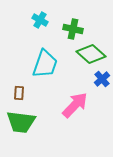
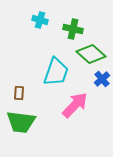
cyan cross: rotated 14 degrees counterclockwise
cyan trapezoid: moved 11 px right, 8 px down
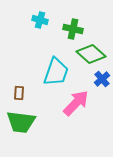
pink arrow: moved 1 px right, 2 px up
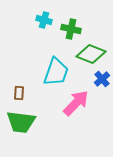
cyan cross: moved 4 px right
green cross: moved 2 px left
green diamond: rotated 20 degrees counterclockwise
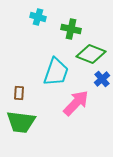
cyan cross: moved 6 px left, 3 px up
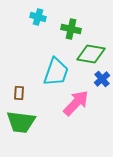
green diamond: rotated 12 degrees counterclockwise
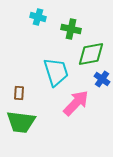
green diamond: rotated 20 degrees counterclockwise
cyan trapezoid: rotated 36 degrees counterclockwise
blue cross: rotated 14 degrees counterclockwise
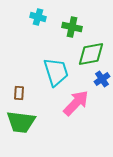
green cross: moved 1 px right, 2 px up
blue cross: rotated 21 degrees clockwise
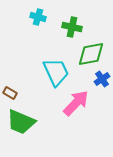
cyan trapezoid: rotated 8 degrees counterclockwise
brown rectangle: moved 9 px left; rotated 64 degrees counterclockwise
green trapezoid: rotated 16 degrees clockwise
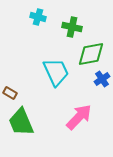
pink arrow: moved 3 px right, 14 px down
green trapezoid: rotated 44 degrees clockwise
